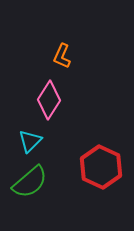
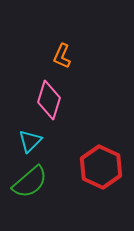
pink diamond: rotated 15 degrees counterclockwise
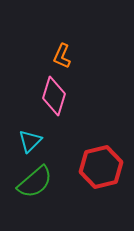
pink diamond: moved 5 px right, 4 px up
red hexagon: rotated 21 degrees clockwise
green semicircle: moved 5 px right
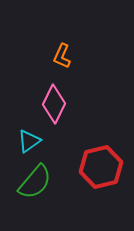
pink diamond: moved 8 px down; rotated 9 degrees clockwise
cyan triangle: moved 1 px left; rotated 10 degrees clockwise
green semicircle: rotated 9 degrees counterclockwise
